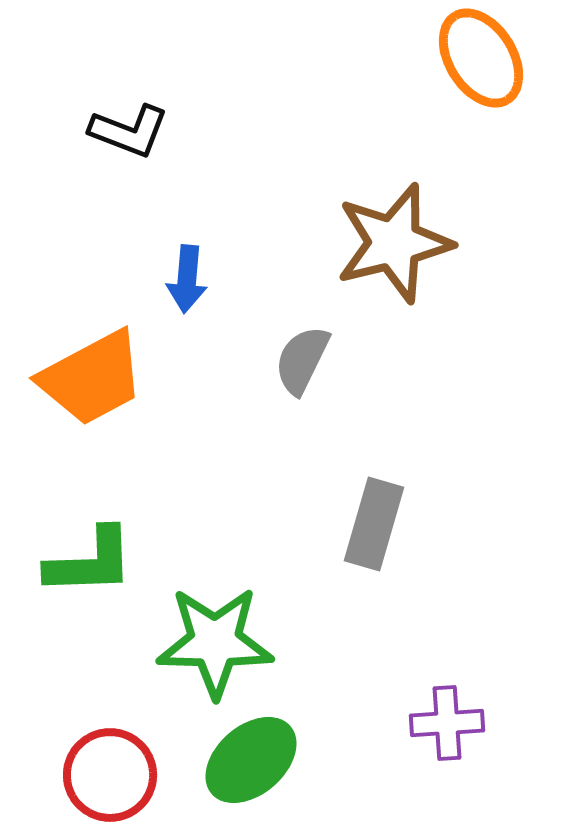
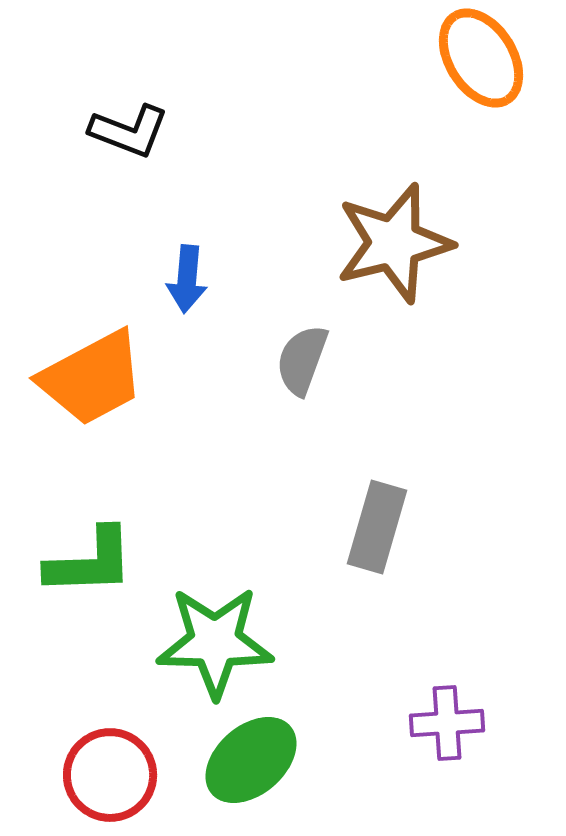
gray semicircle: rotated 6 degrees counterclockwise
gray rectangle: moved 3 px right, 3 px down
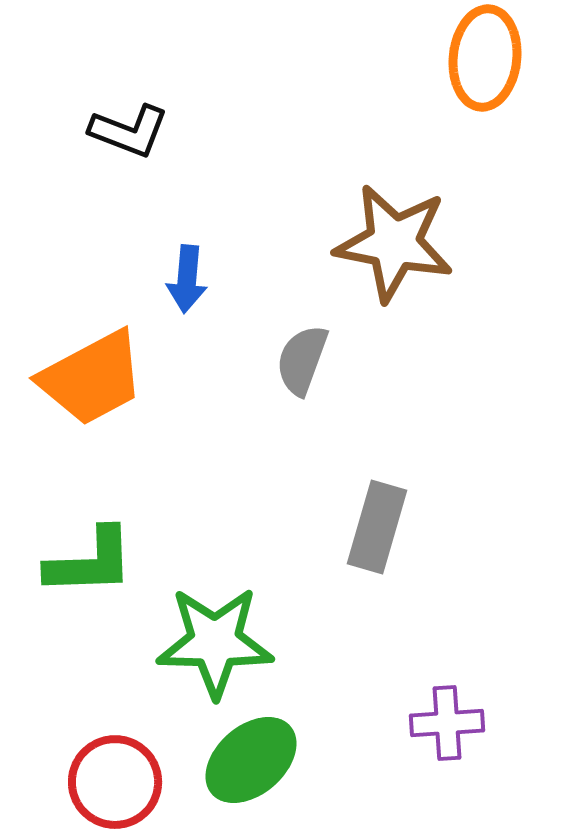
orange ellipse: moved 4 px right; rotated 38 degrees clockwise
brown star: rotated 25 degrees clockwise
red circle: moved 5 px right, 7 px down
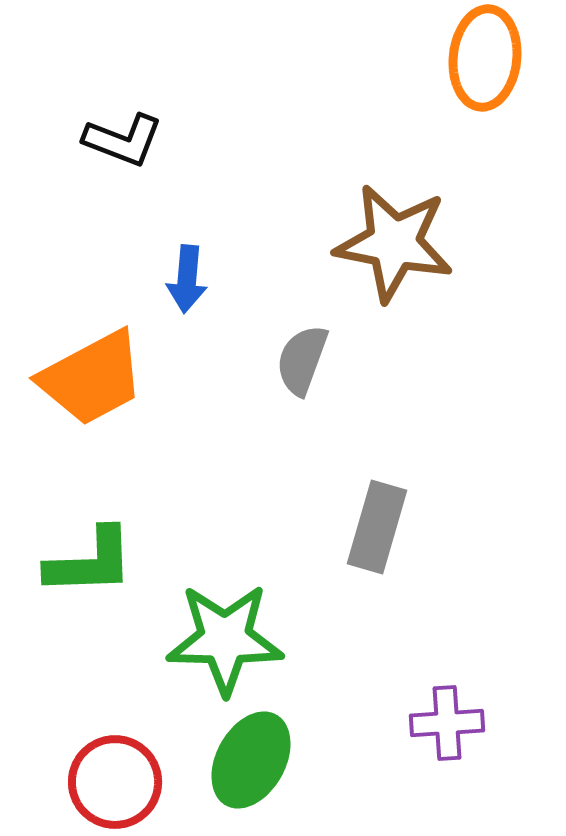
black L-shape: moved 6 px left, 9 px down
green star: moved 10 px right, 3 px up
green ellipse: rotated 20 degrees counterclockwise
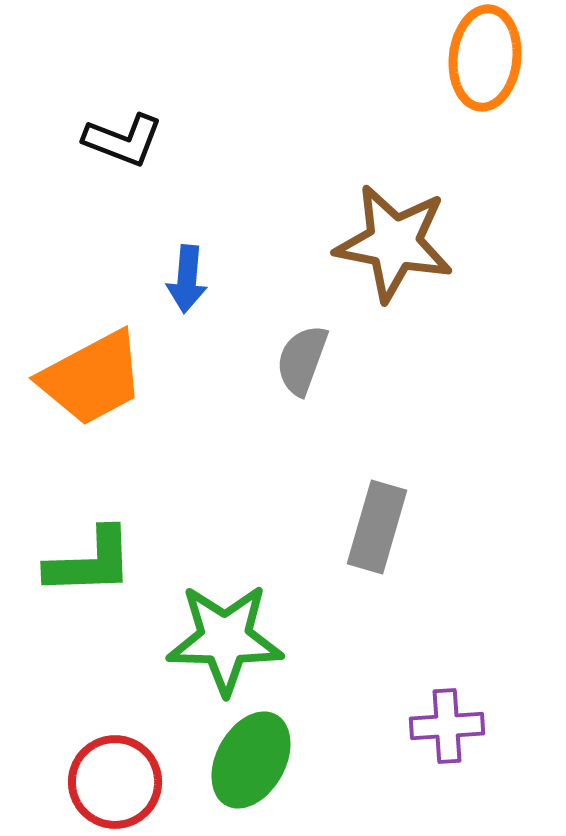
purple cross: moved 3 px down
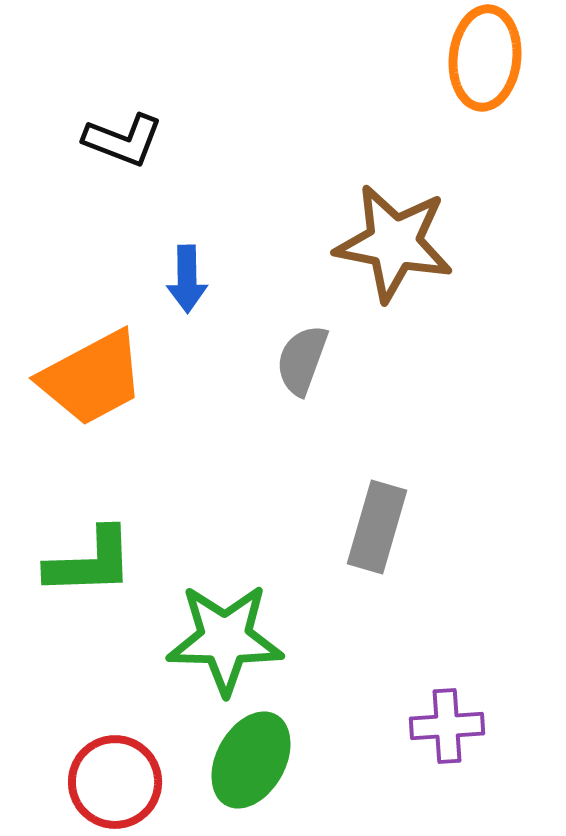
blue arrow: rotated 6 degrees counterclockwise
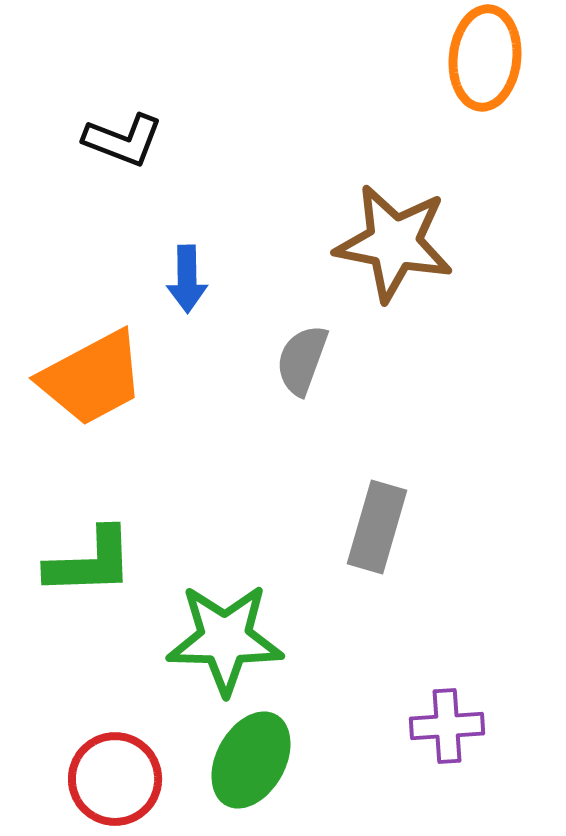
red circle: moved 3 px up
